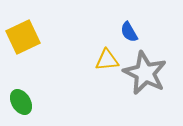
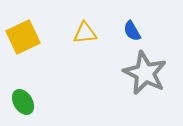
blue semicircle: moved 3 px right, 1 px up
yellow triangle: moved 22 px left, 27 px up
green ellipse: moved 2 px right
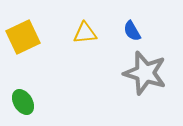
gray star: rotated 9 degrees counterclockwise
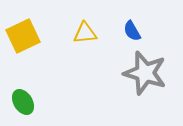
yellow square: moved 1 px up
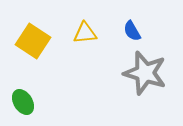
yellow square: moved 10 px right, 5 px down; rotated 32 degrees counterclockwise
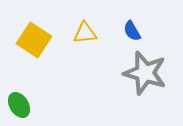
yellow square: moved 1 px right, 1 px up
green ellipse: moved 4 px left, 3 px down
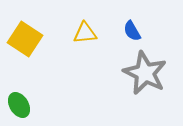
yellow square: moved 9 px left, 1 px up
gray star: rotated 9 degrees clockwise
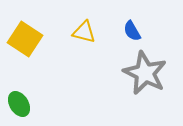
yellow triangle: moved 1 px left, 1 px up; rotated 20 degrees clockwise
green ellipse: moved 1 px up
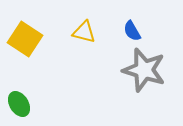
gray star: moved 1 px left, 3 px up; rotated 9 degrees counterclockwise
